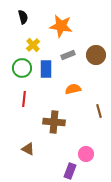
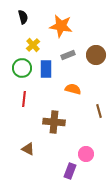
orange semicircle: rotated 28 degrees clockwise
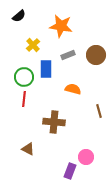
black semicircle: moved 4 px left, 1 px up; rotated 64 degrees clockwise
green circle: moved 2 px right, 9 px down
pink circle: moved 3 px down
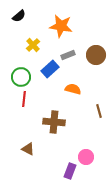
blue rectangle: moved 4 px right; rotated 48 degrees clockwise
green circle: moved 3 px left
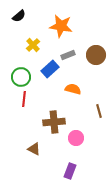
brown cross: rotated 10 degrees counterclockwise
brown triangle: moved 6 px right
pink circle: moved 10 px left, 19 px up
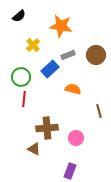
brown cross: moved 7 px left, 6 px down
